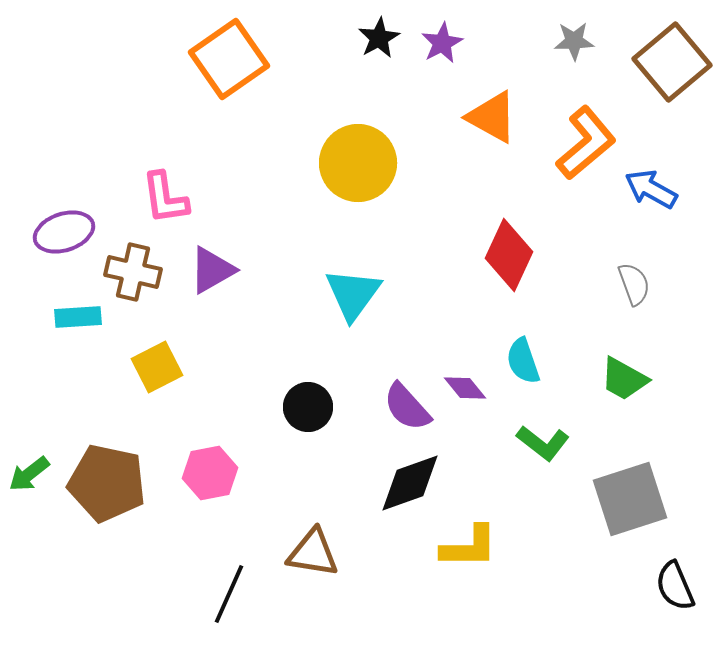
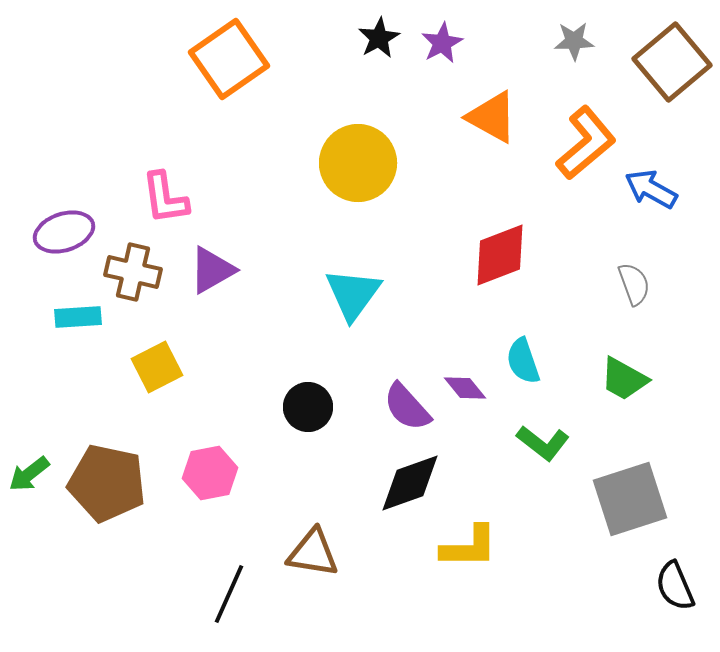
red diamond: moved 9 px left; rotated 44 degrees clockwise
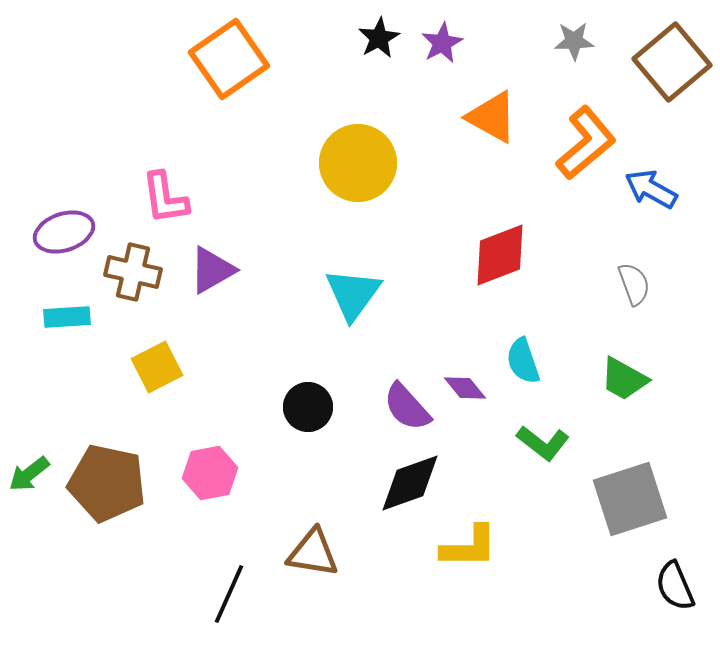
cyan rectangle: moved 11 px left
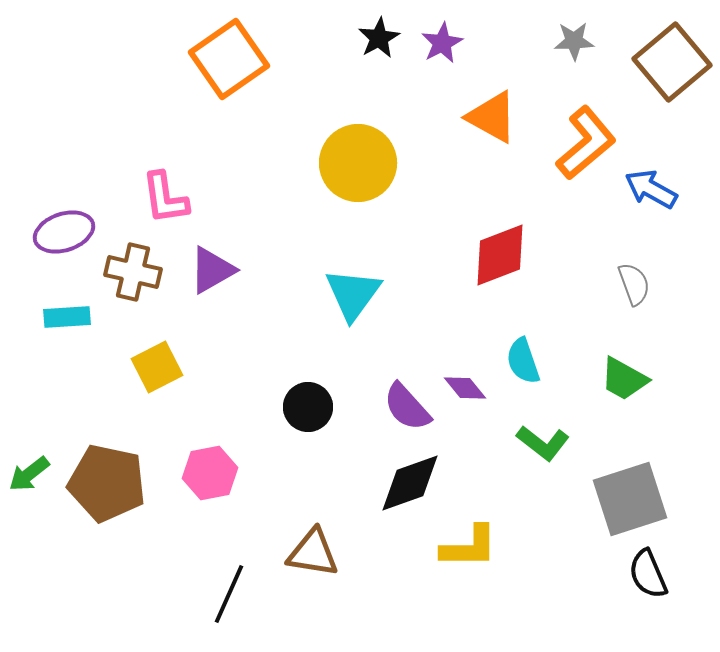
black semicircle: moved 27 px left, 12 px up
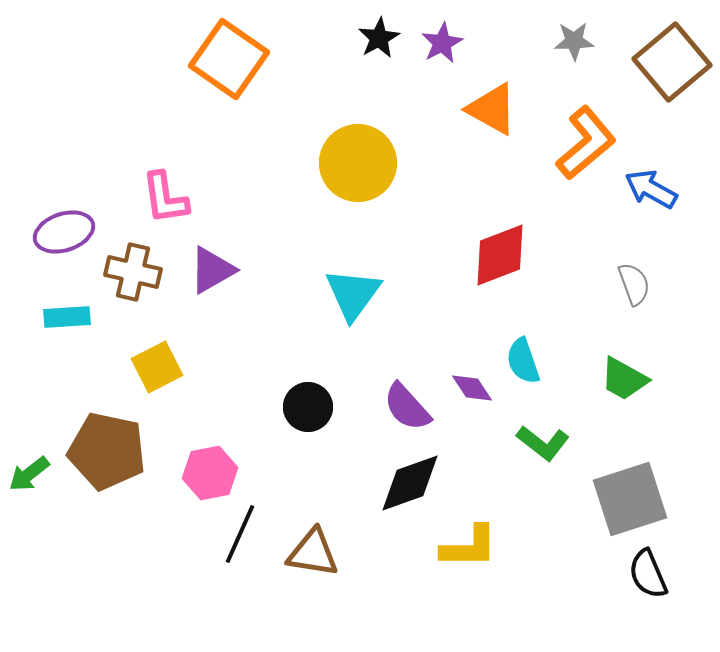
orange square: rotated 20 degrees counterclockwise
orange triangle: moved 8 px up
purple diamond: moved 7 px right; rotated 6 degrees clockwise
brown pentagon: moved 32 px up
black line: moved 11 px right, 60 px up
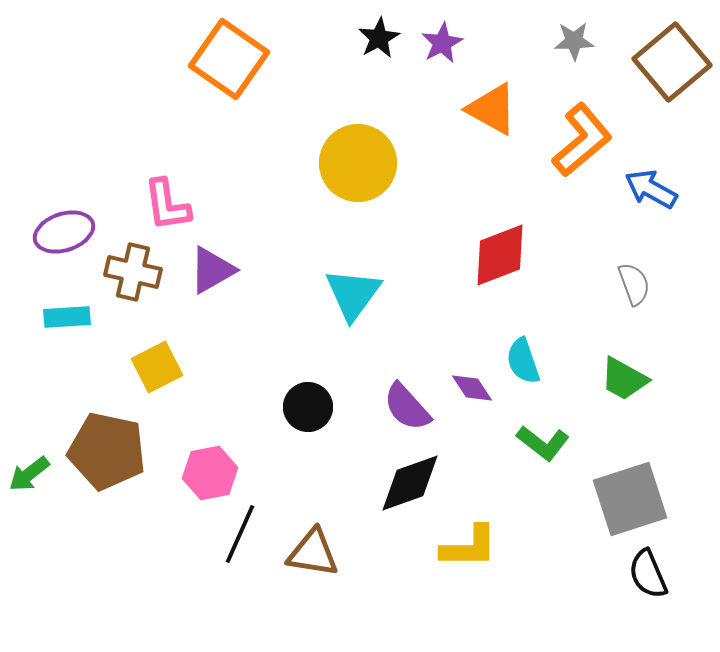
orange L-shape: moved 4 px left, 3 px up
pink L-shape: moved 2 px right, 7 px down
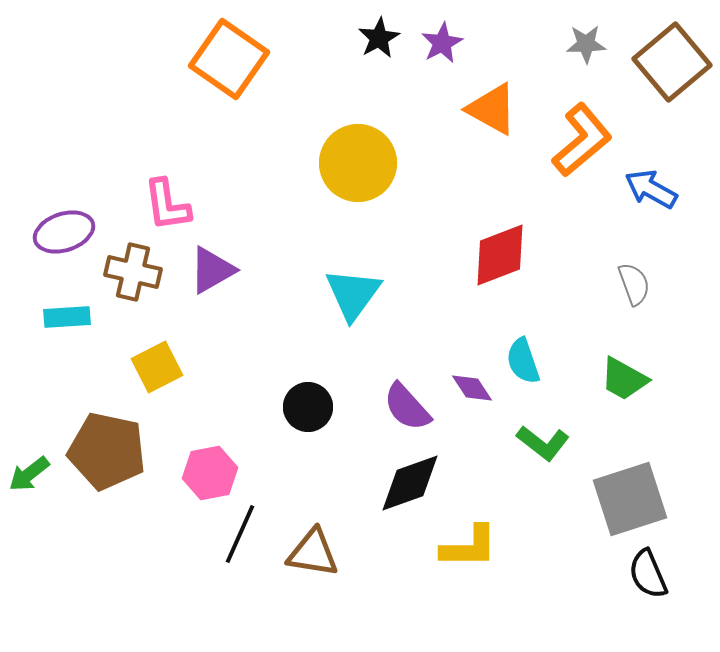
gray star: moved 12 px right, 3 px down
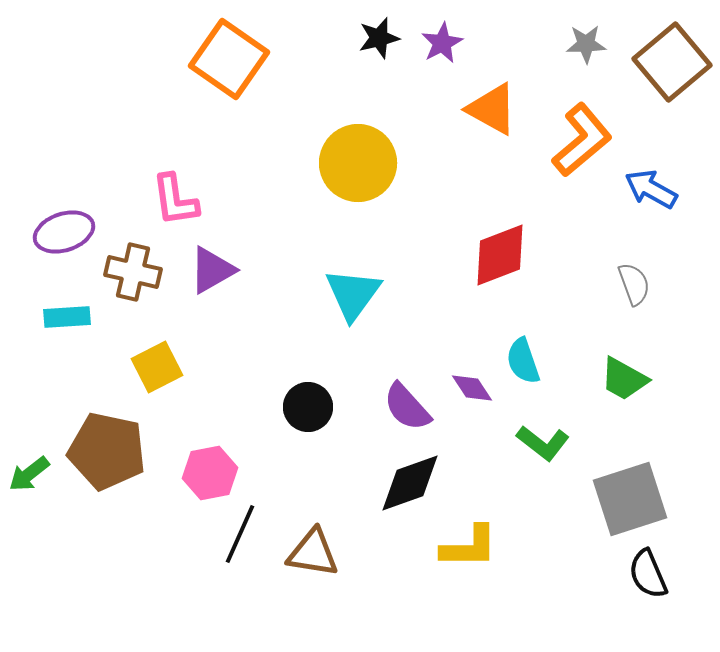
black star: rotated 15 degrees clockwise
pink L-shape: moved 8 px right, 5 px up
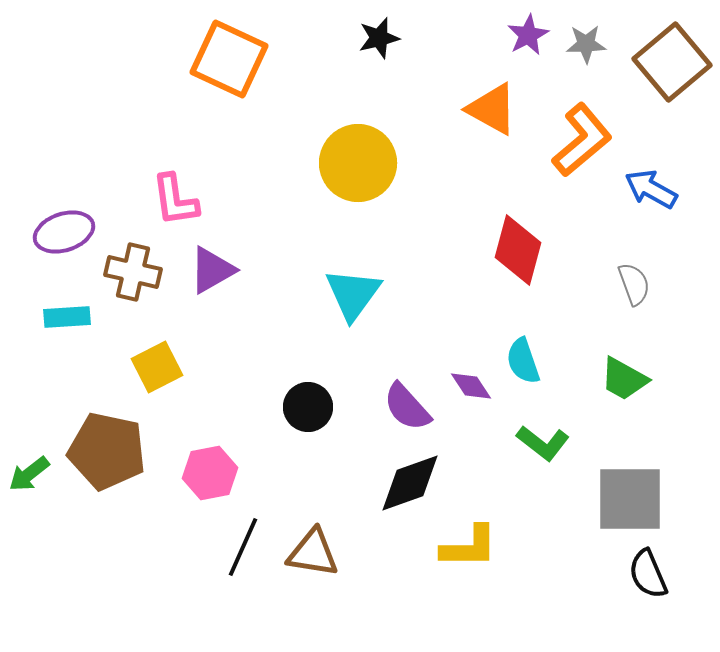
purple star: moved 86 px right, 8 px up
orange square: rotated 10 degrees counterclockwise
red diamond: moved 18 px right, 5 px up; rotated 54 degrees counterclockwise
purple diamond: moved 1 px left, 2 px up
gray square: rotated 18 degrees clockwise
black line: moved 3 px right, 13 px down
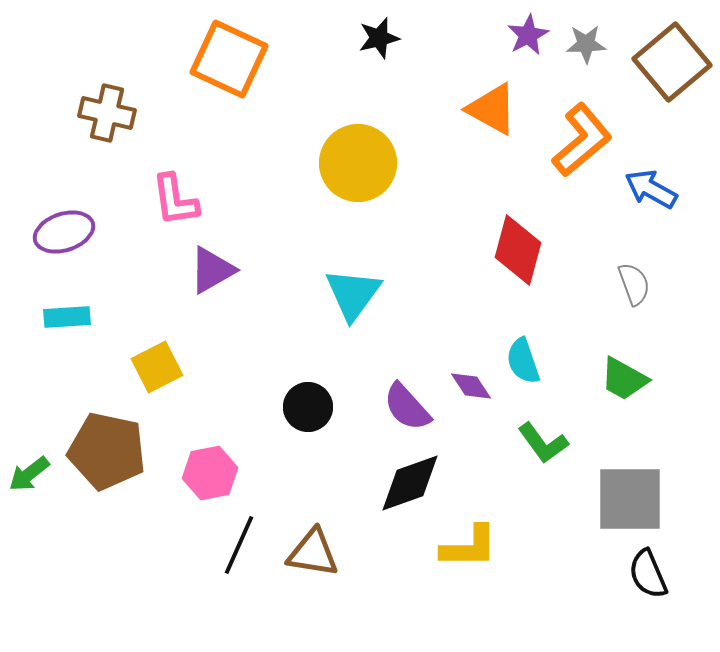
brown cross: moved 26 px left, 159 px up
green L-shape: rotated 16 degrees clockwise
black line: moved 4 px left, 2 px up
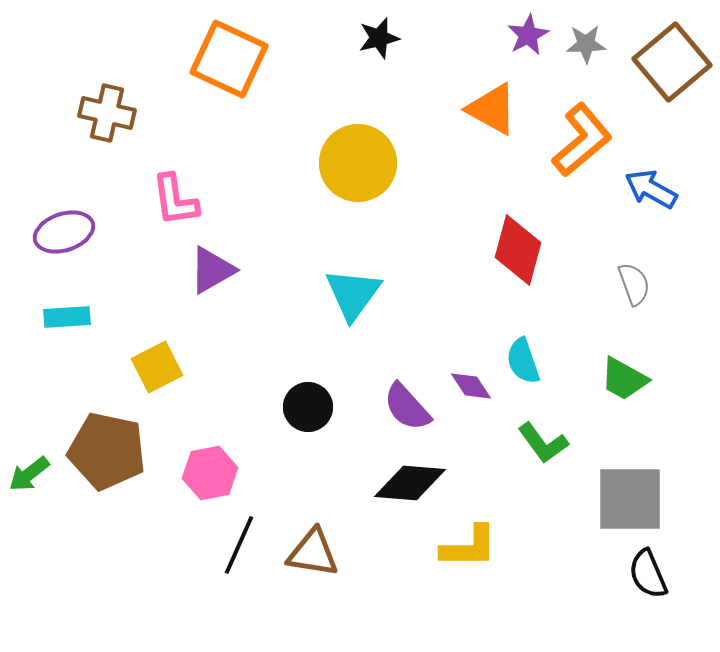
black diamond: rotated 24 degrees clockwise
